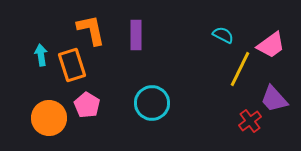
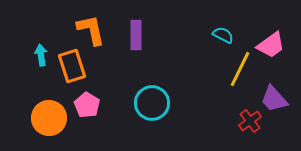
orange rectangle: moved 1 px down
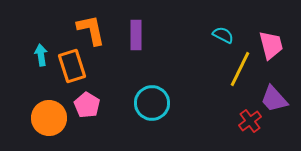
pink trapezoid: rotated 68 degrees counterclockwise
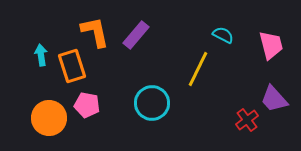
orange L-shape: moved 4 px right, 2 px down
purple rectangle: rotated 40 degrees clockwise
yellow line: moved 42 px left
pink pentagon: rotated 20 degrees counterclockwise
red cross: moved 3 px left, 1 px up
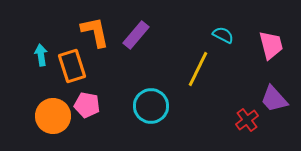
cyan circle: moved 1 px left, 3 px down
orange circle: moved 4 px right, 2 px up
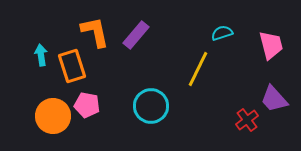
cyan semicircle: moved 1 px left, 2 px up; rotated 45 degrees counterclockwise
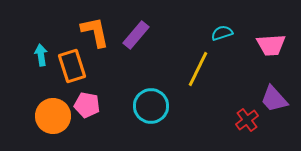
pink trapezoid: rotated 100 degrees clockwise
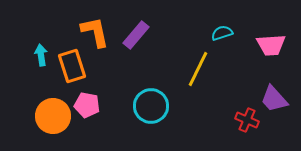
red cross: rotated 30 degrees counterclockwise
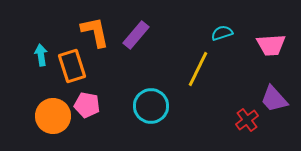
red cross: rotated 30 degrees clockwise
